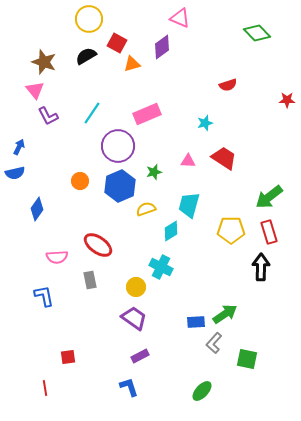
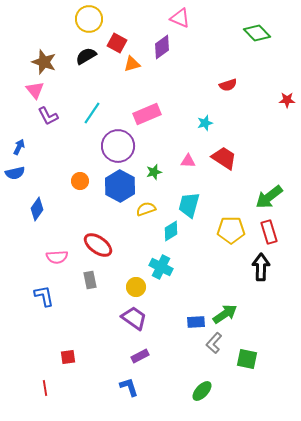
blue hexagon at (120, 186): rotated 8 degrees counterclockwise
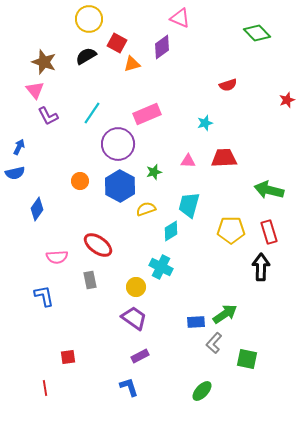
red star at (287, 100): rotated 21 degrees counterclockwise
purple circle at (118, 146): moved 2 px up
red trapezoid at (224, 158): rotated 36 degrees counterclockwise
green arrow at (269, 197): moved 7 px up; rotated 52 degrees clockwise
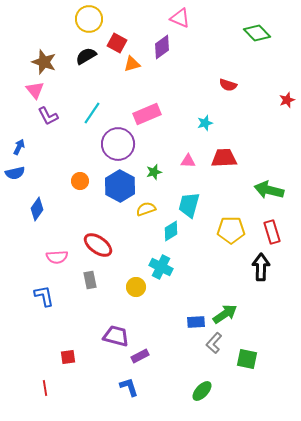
red semicircle at (228, 85): rotated 36 degrees clockwise
red rectangle at (269, 232): moved 3 px right
purple trapezoid at (134, 318): moved 18 px left, 18 px down; rotated 20 degrees counterclockwise
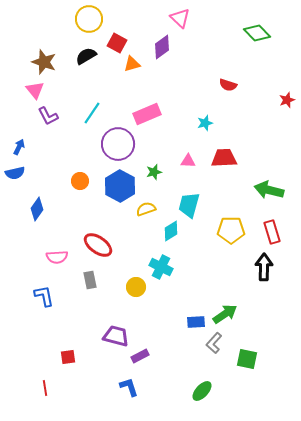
pink triangle at (180, 18): rotated 20 degrees clockwise
black arrow at (261, 267): moved 3 px right
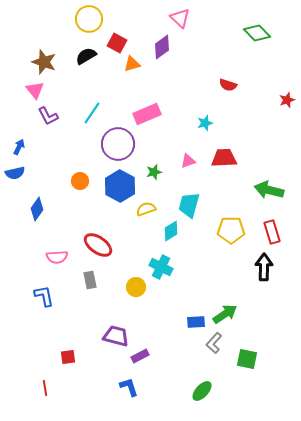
pink triangle at (188, 161): rotated 21 degrees counterclockwise
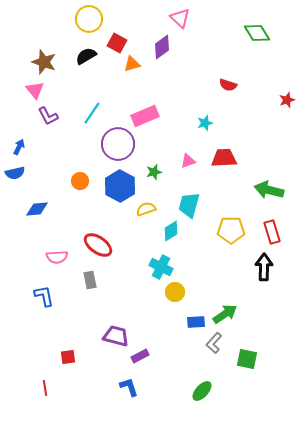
green diamond at (257, 33): rotated 12 degrees clockwise
pink rectangle at (147, 114): moved 2 px left, 2 px down
blue diamond at (37, 209): rotated 50 degrees clockwise
yellow circle at (136, 287): moved 39 px right, 5 px down
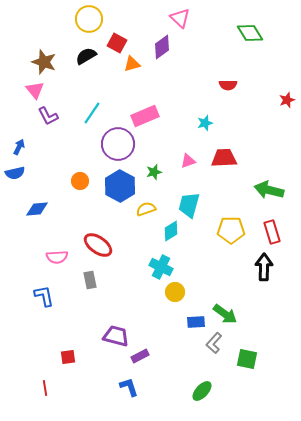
green diamond at (257, 33): moved 7 px left
red semicircle at (228, 85): rotated 18 degrees counterclockwise
green arrow at (225, 314): rotated 70 degrees clockwise
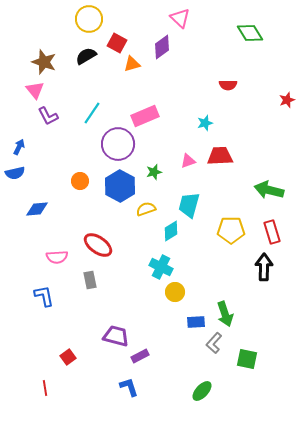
red trapezoid at (224, 158): moved 4 px left, 2 px up
green arrow at (225, 314): rotated 35 degrees clockwise
red square at (68, 357): rotated 28 degrees counterclockwise
